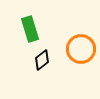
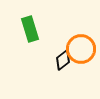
black diamond: moved 21 px right
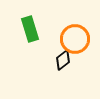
orange circle: moved 6 px left, 10 px up
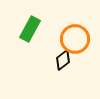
green rectangle: rotated 45 degrees clockwise
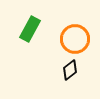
black diamond: moved 7 px right, 10 px down
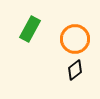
black diamond: moved 5 px right
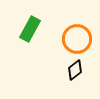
orange circle: moved 2 px right
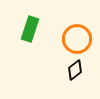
green rectangle: rotated 10 degrees counterclockwise
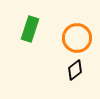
orange circle: moved 1 px up
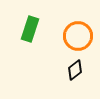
orange circle: moved 1 px right, 2 px up
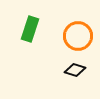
black diamond: rotated 55 degrees clockwise
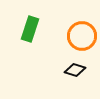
orange circle: moved 4 px right
